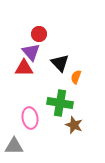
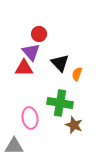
orange semicircle: moved 1 px right, 3 px up
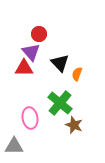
green cross: rotated 30 degrees clockwise
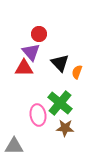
orange semicircle: moved 2 px up
pink ellipse: moved 8 px right, 3 px up
brown star: moved 9 px left, 3 px down; rotated 18 degrees counterclockwise
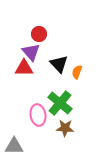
black triangle: moved 1 px left, 1 px down
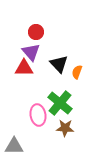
red circle: moved 3 px left, 2 px up
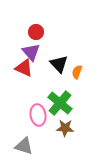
red triangle: rotated 24 degrees clockwise
gray triangle: moved 10 px right; rotated 18 degrees clockwise
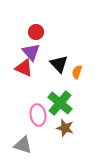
brown star: rotated 12 degrees clockwise
gray triangle: moved 1 px left, 1 px up
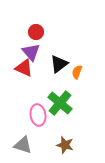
black triangle: rotated 36 degrees clockwise
brown star: moved 17 px down
